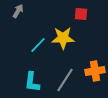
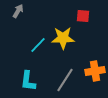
red square: moved 2 px right, 2 px down
cyan L-shape: moved 4 px left, 1 px up
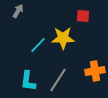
gray line: moved 7 px left
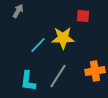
gray line: moved 4 px up
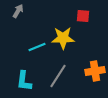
cyan line: moved 1 px left, 2 px down; rotated 24 degrees clockwise
cyan L-shape: moved 4 px left
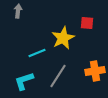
gray arrow: rotated 24 degrees counterclockwise
red square: moved 4 px right, 7 px down
yellow star: rotated 25 degrees counterclockwise
cyan line: moved 6 px down
cyan L-shape: rotated 65 degrees clockwise
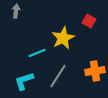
gray arrow: moved 2 px left
red square: moved 2 px right, 2 px up; rotated 24 degrees clockwise
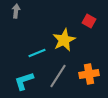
yellow star: moved 1 px right, 2 px down
orange cross: moved 6 px left, 3 px down
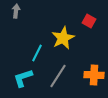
yellow star: moved 1 px left, 2 px up
cyan line: rotated 42 degrees counterclockwise
orange cross: moved 5 px right, 1 px down; rotated 12 degrees clockwise
cyan L-shape: moved 1 px left, 3 px up
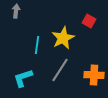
cyan line: moved 8 px up; rotated 18 degrees counterclockwise
gray line: moved 2 px right, 6 px up
